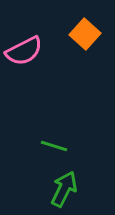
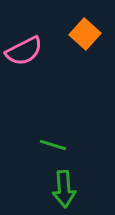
green line: moved 1 px left, 1 px up
green arrow: rotated 150 degrees clockwise
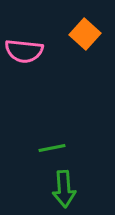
pink semicircle: rotated 33 degrees clockwise
green line: moved 1 px left, 3 px down; rotated 28 degrees counterclockwise
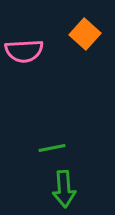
pink semicircle: rotated 9 degrees counterclockwise
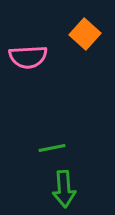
pink semicircle: moved 4 px right, 6 px down
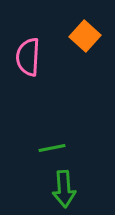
orange square: moved 2 px down
pink semicircle: rotated 96 degrees clockwise
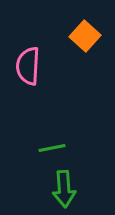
pink semicircle: moved 9 px down
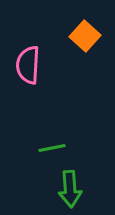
pink semicircle: moved 1 px up
green arrow: moved 6 px right
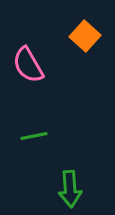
pink semicircle: rotated 33 degrees counterclockwise
green line: moved 18 px left, 12 px up
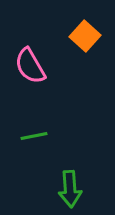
pink semicircle: moved 2 px right, 1 px down
